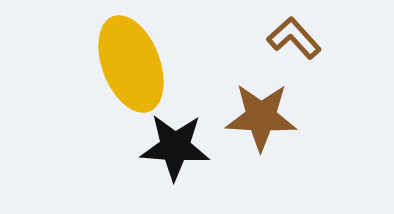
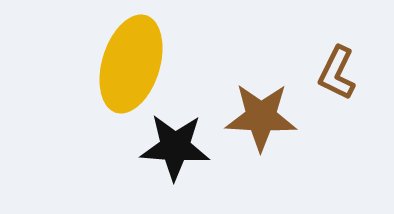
brown L-shape: moved 43 px right, 35 px down; rotated 112 degrees counterclockwise
yellow ellipse: rotated 38 degrees clockwise
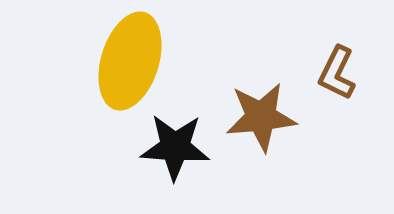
yellow ellipse: moved 1 px left, 3 px up
brown star: rotated 8 degrees counterclockwise
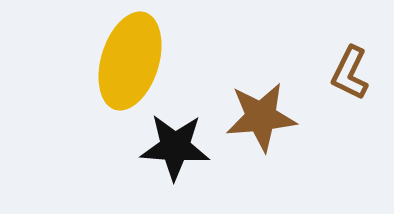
brown L-shape: moved 13 px right
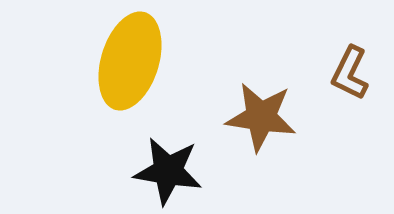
brown star: rotated 14 degrees clockwise
black star: moved 7 px left, 24 px down; rotated 6 degrees clockwise
